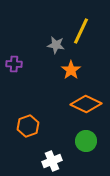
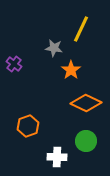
yellow line: moved 2 px up
gray star: moved 2 px left, 3 px down
purple cross: rotated 35 degrees clockwise
orange diamond: moved 1 px up
white cross: moved 5 px right, 4 px up; rotated 24 degrees clockwise
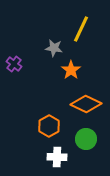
orange diamond: moved 1 px down
orange hexagon: moved 21 px right; rotated 10 degrees counterclockwise
green circle: moved 2 px up
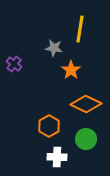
yellow line: moved 1 px left; rotated 16 degrees counterclockwise
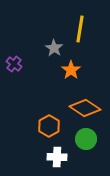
gray star: rotated 24 degrees clockwise
orange diamond: moved 1 px left, 4 px down; rotated 8 degrees clockwise
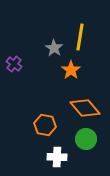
yellow line: moved 8 px down
orange diamond: rotated 16 degrees clockwise
orange hexagon: moved 4 px left, 1 px up; rotated 20 degrees counterclockwise
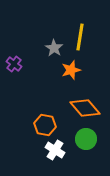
orange star: rotated 18 degrees clockwise
white cross: moved 2 px left, 7 px up; rotated 30 degrees clockwise
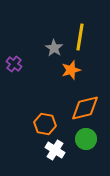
orange diamond: rotated 64 degrees counterclockwise
orange hexagon: moved 1 px up
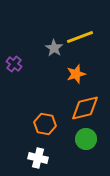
yellow line: rotated 60 degrees clockwise
orange star: moved 5 px right, 4 px down
white cross: moved 17 px left, 8 px down; rotated 18 degrees counterclockwise
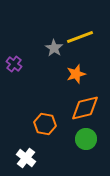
white cross: moved 12 px left; rotated 24 degrees clockwise
